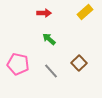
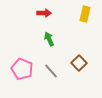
yellow rectangle: moved 2 px down; rotated 35 degrees counterclockwise
green arrow: rotated 24 degrees clockwise
pink pentagon: moved 4 px right, 5 px down; rotated 10 degrees clockwise
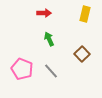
brown square: moved 3 px right, 9 px up
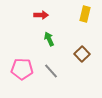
red arrow: moved 3 px left, 2 px down
pink pentagon: rotated 20 degrees counterclockwise
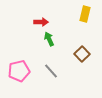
red arrow: moved 7 px down
pink pentagon: moved 3 px left, 2 px down; rotated 15 degrees counterclockwise
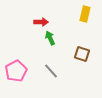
green arrow: moved 1 px right, 1 px up
brown square: rotated 28 degrees counterclockwise
pink pentagon: moved 3 px left; rotated 15 degrees counterclockwise
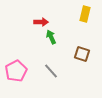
green arrow: moved 1 px right, 1 px up
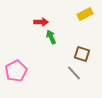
yellow rectangle: rotated 49 degrees clockwise
gray line: moved 23 px right, 2 px down
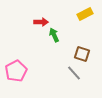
green arrow: moved 3 px right, 2 px up
